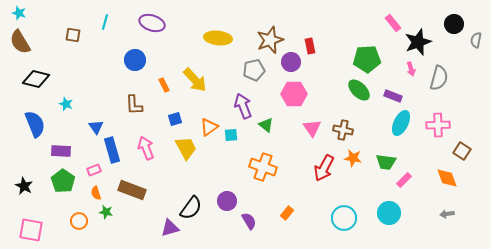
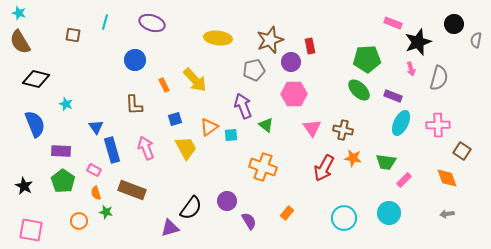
pink rectangle at (393, 23): rotated 30 degrees counterclockwise
pink rectangle at (94, 170): rotated 48 degrees clockwise
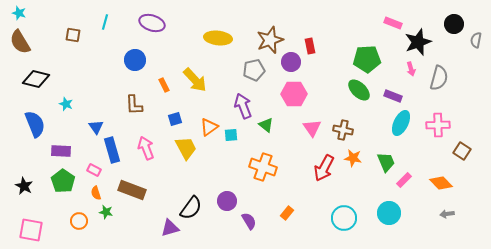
green trapezoid at (386, 162): rotated 120 degrees counterclockwise
orange diamond at (447, 178): moved 6 px left, 5 px down; rotated 25 degrees counterclockwise
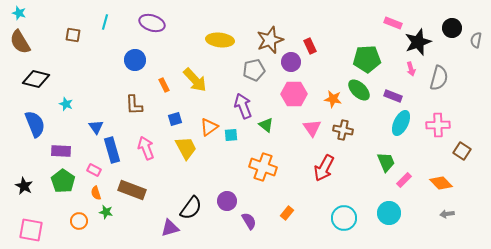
black circle at (454, 24): moved 2 px left, 4 px down
yellow ellipse at (218, 38): moved 2 px right, 2 px down
red rectangle at (310, 46): rotated 14 degrees counterclockwise
orange star at (353, 158): moved 20 px left, 59 px up
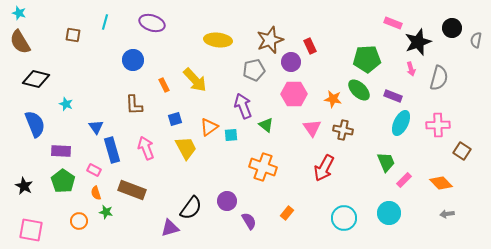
yellow ellipse at (220, 40): moved 2 px left
blue circle at (135, 60): moved 2 px left
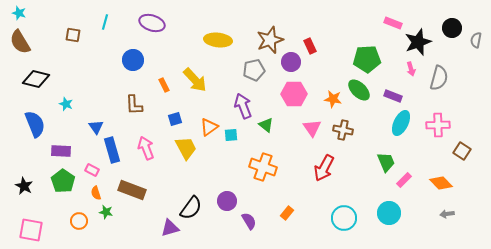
pink rectangle at (94, 170): moved 2 px left
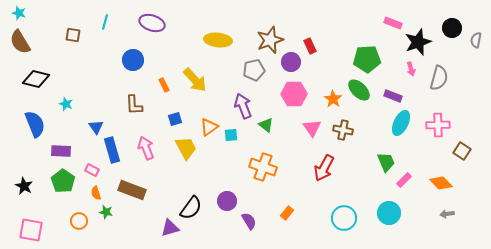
orange star at (333, 99): rotated 24 degrees clockwise
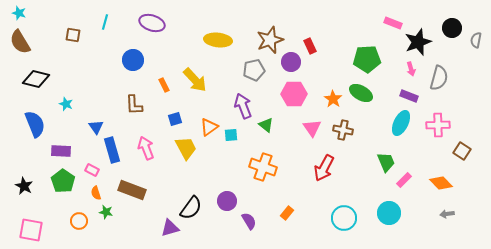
green ellipse at (359, 90): moved 2 px right, 3 px down; rotated 15 degrees counterclockwise
purple rectangle at (393, 96): moved 16 px right
